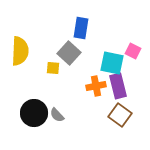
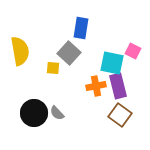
yellow semicircle: rotated 12 degrees counterclockwise
gray semicircle: moved 2 px up
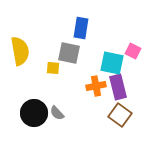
gray square: rotated 30 degrees counterclockwise
purple rectangle: moved 1 px down
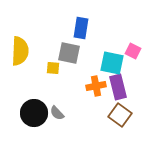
yellow semicircle: rotated 12 degrees clockwise
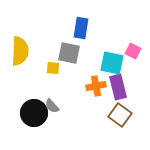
gray semicircle: moved 5 px left, 7 px up
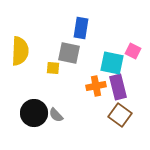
gray semicircle: moved 4 px right, 9 px down
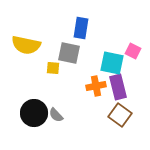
yellow semicircle: moved 6 px right, 6 px up; rotated 100 degrees clockwise
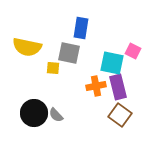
yellow semicircle: moved 1 px right, 2 px down
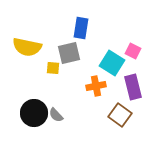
gray square: rotated 25 degrees counterclockwise
cyan square: rotated 20 degrees clockwise
purple rectangle: moved 15 px right
